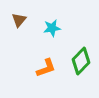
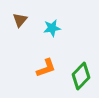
brown triangle: moved 1 px right
green diamond: moved 15 px down
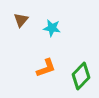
brown triangle: moved 1 px right
cyan star: rotated 18 degrees clockwise
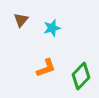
cyan star: rotated 24 degrees counterclockwise
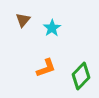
brown triangle: moved 2 px right
cyan star: rotated 18 degrees counterclockwise
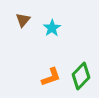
orange L-shape: moved 5 px right, 9 px down
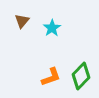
brown triangle: moved 1 px left, 1 px down
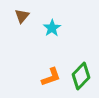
brown triangle: moved 5 px up
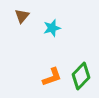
cyan star: rotated 18 degrees clockwise
orange L-shape: moved 1 px right
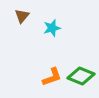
green diamond: rotated 68 degrees clockwise
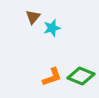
brown triangle: moved 11 px right, 1 px down
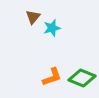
green diamond: moved 1 px right, 2 px down
